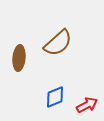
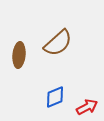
brown ellipse: moved 3 px up
red arrow: moved 2 px down
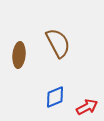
brown semicircle: rotated 76 degrees counterclockwise
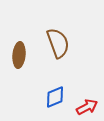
brown semicircle: rotated 8 degrees clockwise
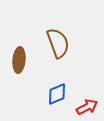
brown ellipse: moved 5 px down
blue diamond: moved 2 px right, 3 px up
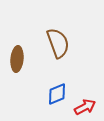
brown ellipse: moved 2 px left, 1 px up
red arrow: moved 2 px left
